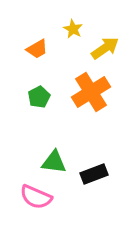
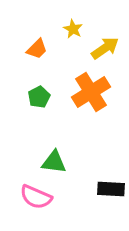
orange trapezoid: rotated 15 degrees counterclockwise
black rectangle: moved 17 px right, 15 px down; rotated 24 degrees clockwise
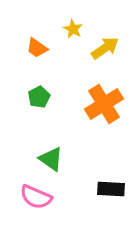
orange trapezoid: moved 1 px up; rotated 80 degrees clockwise
orange cross: moved 13 px right, 12 px down
green triangle: moved 3 px left, 3 px up; rotated 28 degrees clockwise
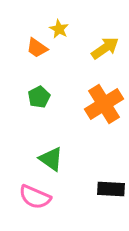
yellow star: moved 14 px left
pink semicircle: moved 1 px left
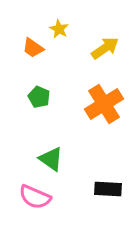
orange trapezoid: moved 4 px left
green pentagon: rotated 20 degrees counterclockwise
black rectangle: moved 3 px left
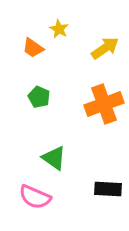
orange cross: rotated 12 degrees clockwise
green triangle: moved 3 px right, 1 px up
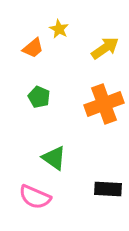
orange trapezoid: rotated 75 degrees counterclockwise
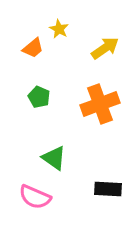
orange cross: moved 4 px left
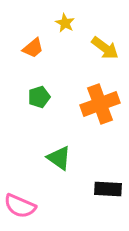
yellow star: moved 6 px right, 6 px up
yellow arrow: rotated 72 degrees clockwise
green pentagon: rotated 30 degrees clockwise
green triangle: moved 5 px right
pink semicircle: moved 15 px left, 9 px down
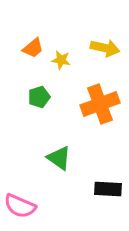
yellow star: moved 4 px left, 37 px down; rotated 18 degrees counterclockwise
yellow arrow: rotated 24 degrees counterclockwise
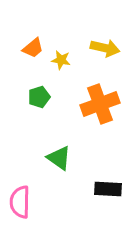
pink semicircle: moved 4 px up; rotated 68 degrees clockwise
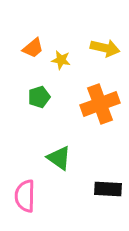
pink semicircle: moved 5 px right, 6 px up
